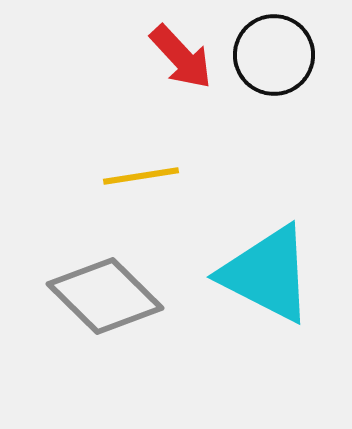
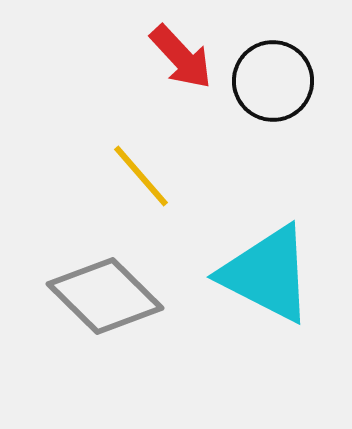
black circle: moved 1 px left, 26 px down
yellow line: rotated 58 degrees clockwise
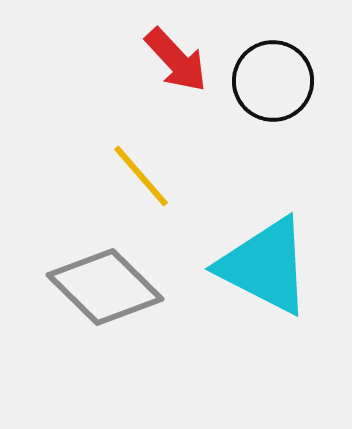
red arrow: moved 5 px left, 3 px down
cyan triangle: moved 2 px left, 8 px up
gray diamond: moved 9 px up
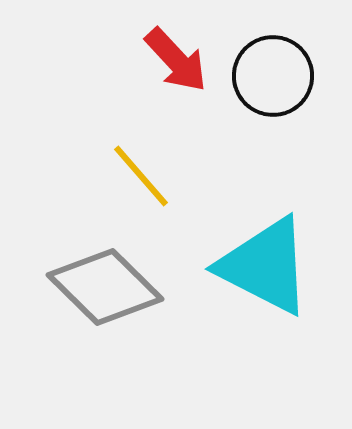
black circle: moved 5 px up
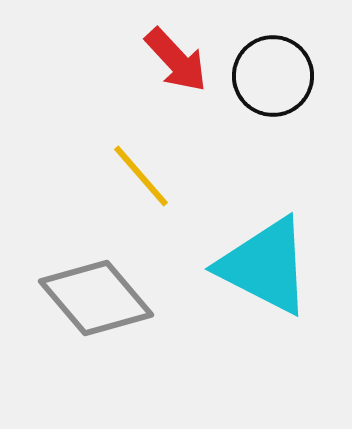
gray diamond: moved 9 px left, 11 px down; rotated 5 degrees clockwise
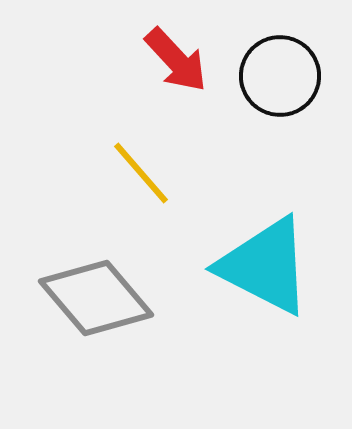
black circle: moved 7 px right
yellow line: moved 3 px up
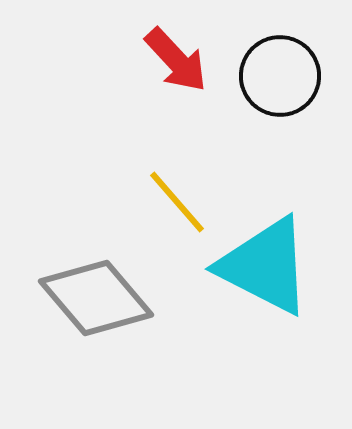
yellow line: moved 36 px right, 29 px down
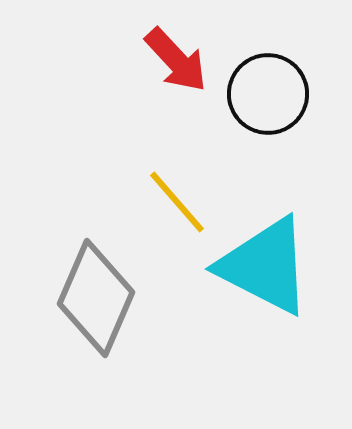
black circle: moved 12 px left, 18 px down
gray diamond: rotated 64 degrees clockwise
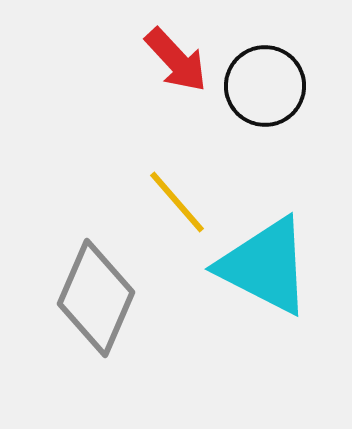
black circle: moved 3 px left, 8 px up
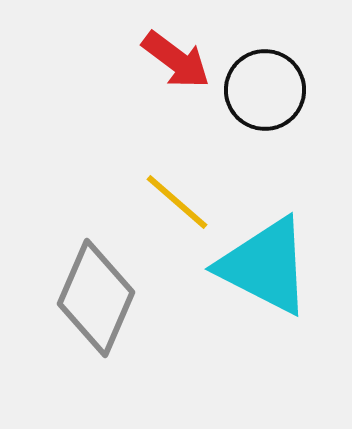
red arrow: rotated 10 degrees counterclockwise
black circle: moved 4 px down
yellow line: rotated 8 degrees counterclockwise
